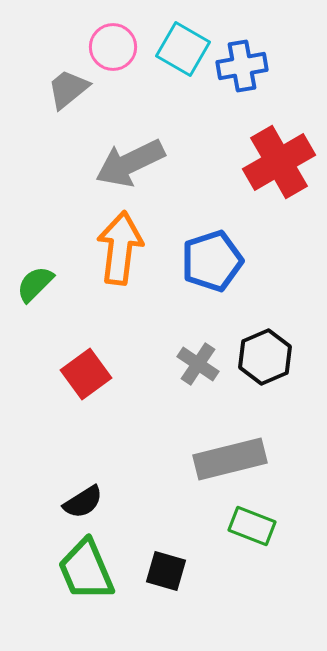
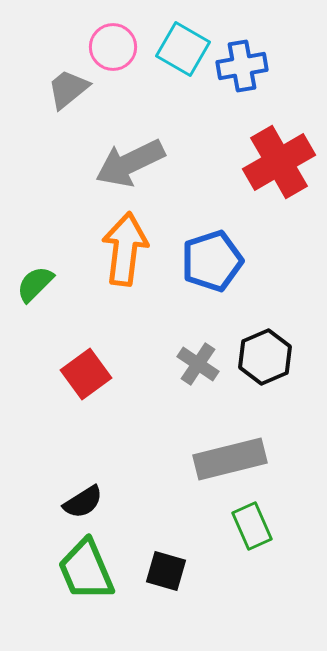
orange arrow: moved 5 px right, 1 px down
green rectangle: rotated 45 degrees clockwise
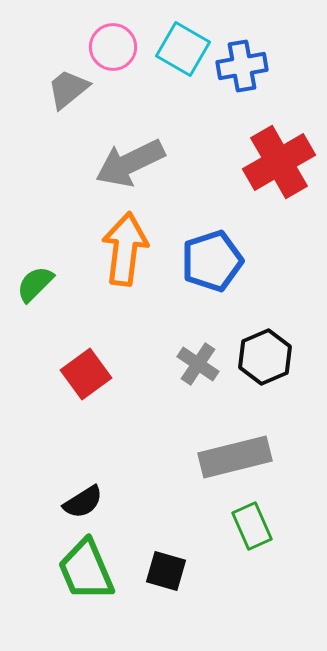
gray rectangle: moved 5 px right, 2 px up
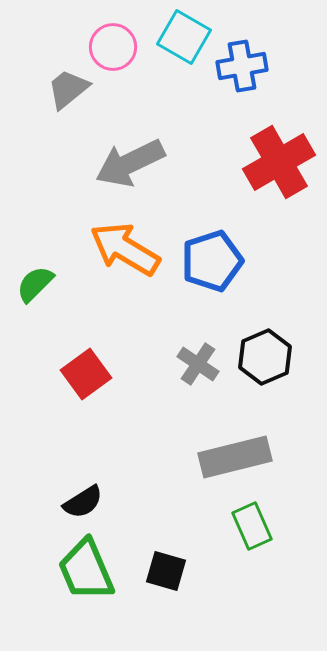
cyan square: moved 1 px right, 12 px up
orange arrow: rotated 66 degrees counterclockwise
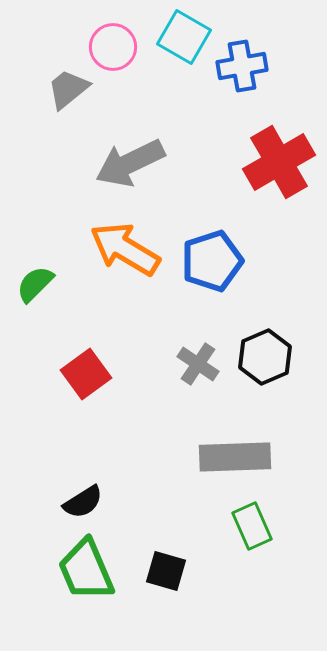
gray rectangle: rotated 12 degrees clockwise
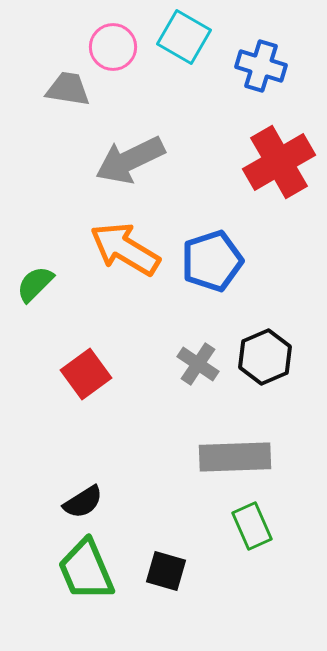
blue cross: moved 19 px right; rotated 27 degrees clockwise
gray trapezoid: rotated 48 degrees clockwise
gray arrow: moved 3 px up
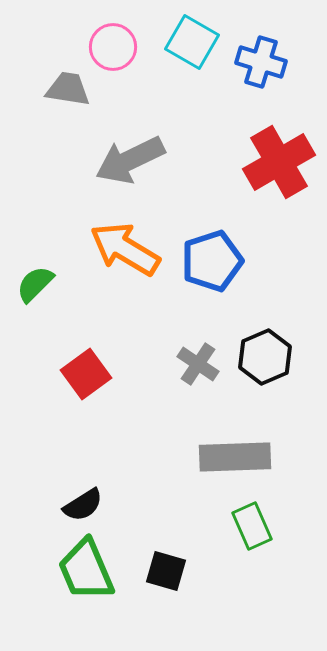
cyan square: moved 8 px right, 5 px down
blue cross: moved 4 px up
black semicircle: moved 3 px down
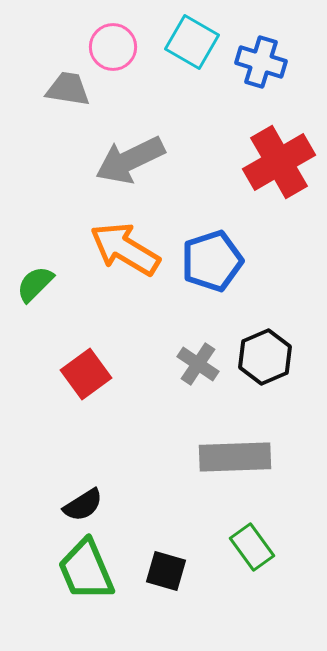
green rectangle: moved 21 px down; rotated 12 degrees counterclockwise
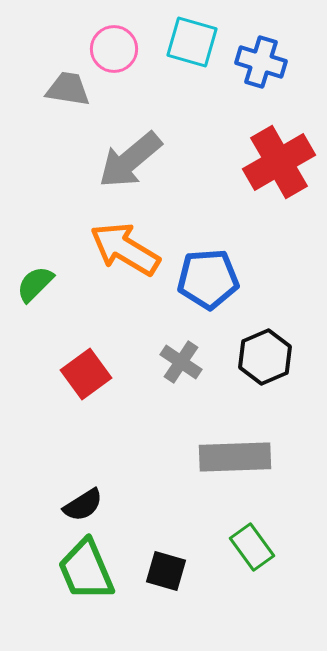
cyan square: rotated 14 degrees counterclockwise
pink circle: moved 1 px right, 2 px down
gray arrow: rotated 14 degrees counterclockwise
blue pentagon: moved 4 px left, 18 px down; rotated 14 degrees clockwise
gray cross: moved 17 px left, 2 px up
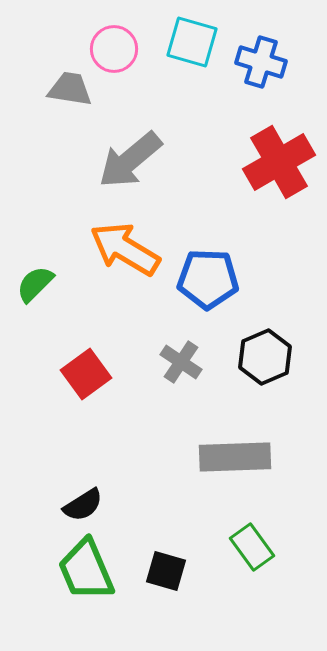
gray trapezoid: moved 2 px right
blue pentagon: rotated 6 degrees clockwise
